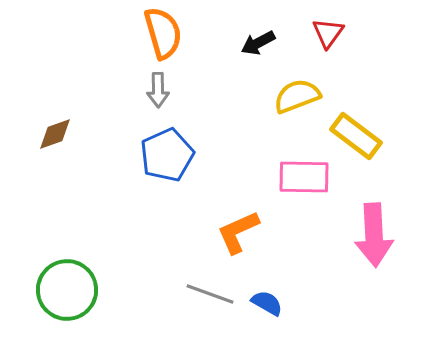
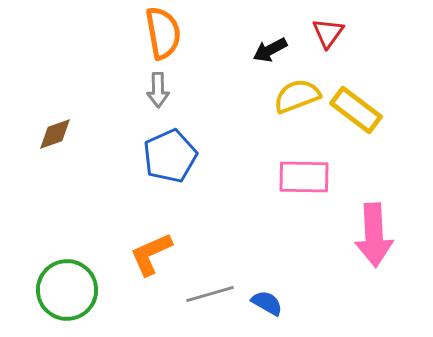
orange semicircle: rotated 6 degrees clockwise
black arrow: moved 12 px right, 7 px down
yellow rectangle: moved 26 px up
blue pentagon: moved 3 px right, 1 px down
orange L-shape: moved 87 px left, 22 px down
gray line: rotated 36 degrees counterclockwise
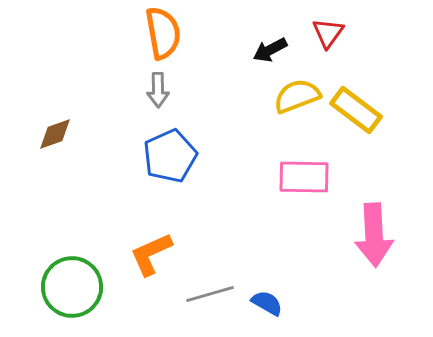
green circle: moved 5 px right, 3 px up
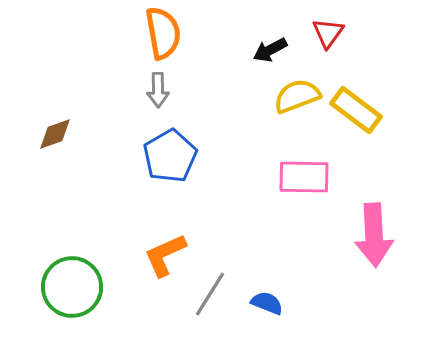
blue pentagon: rotated 6 degrees counterclockwise
orange L-shape: moved 14 px right, 1 px down
gray line: rotated 42 degrees counterclockwise
blue semicircle: rotated 8 degrees counterclockwise
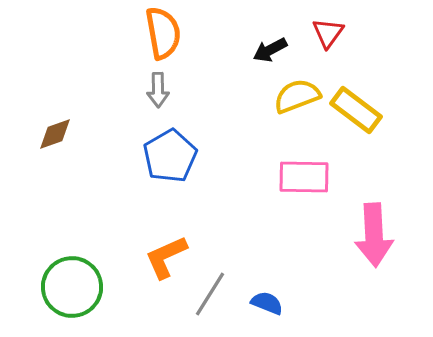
orange L-shape: moved 1 px right, 2 px down
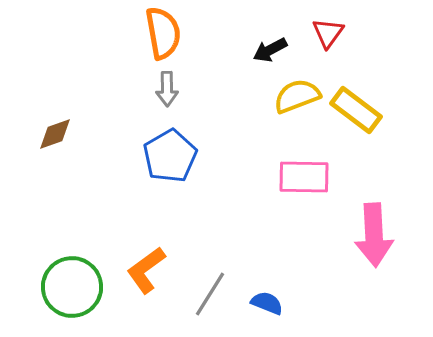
gray arrow: moved 9 px right, 1 px up
orange L-shape: moved 20 px left, 13 px down; rotated 12 degrees counterclockwise
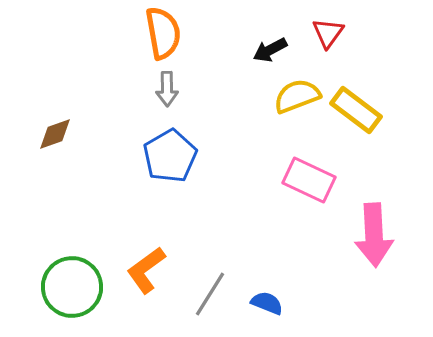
pink rectangle: moved 5 px right, 3 px down; rotated 24 degrees clockwise
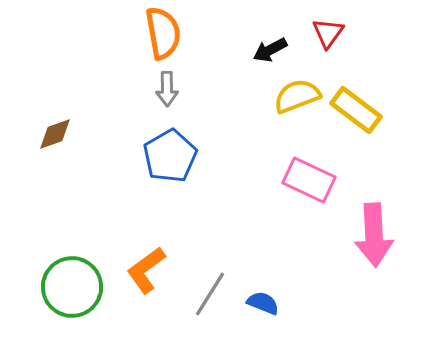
blue semicircle: moved 4 px left
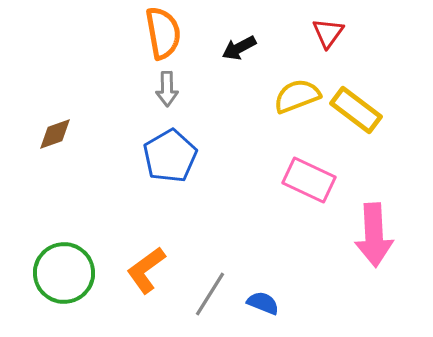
black arrow: moved 31 px left, 2 px up
green circle: moved 8 px left, 14 px up
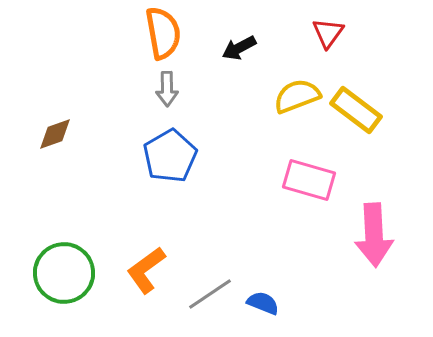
pink rectangle: rotated 9 degrees counterclockwise
gray line: rotated 24 degrees clockwise
